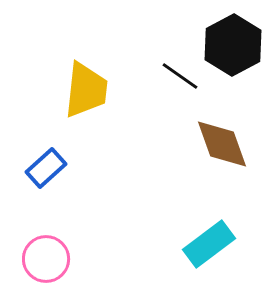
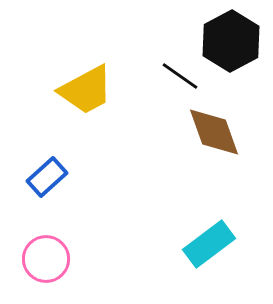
black hexagon: moved 2 px left, 4 px up
yellow trapezoid: rotated 56 degrees clockwise
brown diamond: moved 8 px left, 12 px up
blue rectangle: moved 1 px right, 9 px down
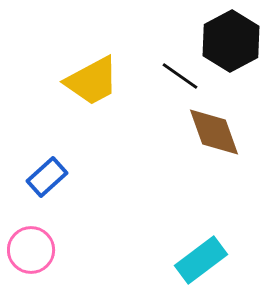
yellow trapezoid: moved 6 px right, 9 px up
cyan rectangle: moved 8 px left, 16 px down
pink circle: moved 15 px left, 9 px up
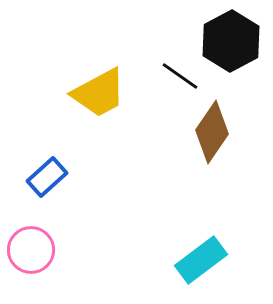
yellow trapezoid: moved 7 px right, 12 px down
brown diamond: moved 2 px left; rotated 54 degrees clockwise
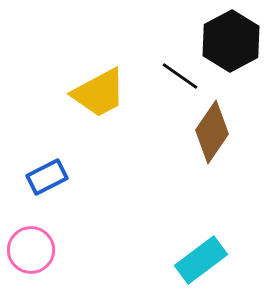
blue rectangle: rotated 15 degrees clockwise
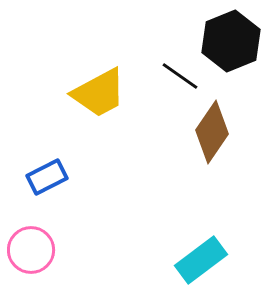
black hexagon: rotated 6 degrees clockwise
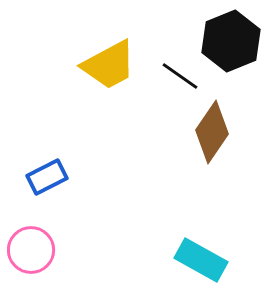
yellow trapezoid: moved 10 px right, 28 px up
cyan rectangle: rotated 66 degrees clockwise
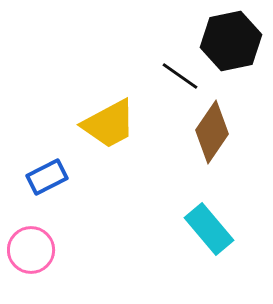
black hexagon: rotated 10 degrees clockwise
yellow trapezoid: moved 59 px down
cyan rectangle: moved 8 px right, 31 px up; rotated 21 degrees clockwise
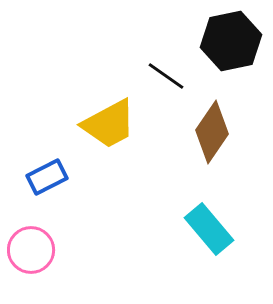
black line: moved 14 px left
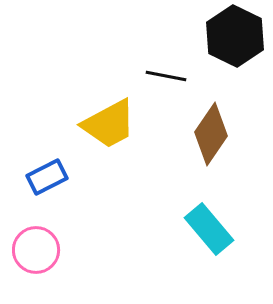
black hexagon: moved 4 px right, 5 px up; rotated 22 degrees counterclockwise
black line: rotated 24 degrees counterclockwise
brown diamond: moved 1 px left, 2 px down
pink circle: moved 5 px right
